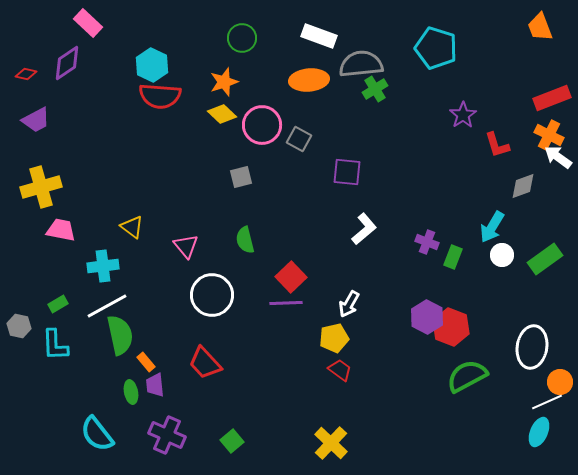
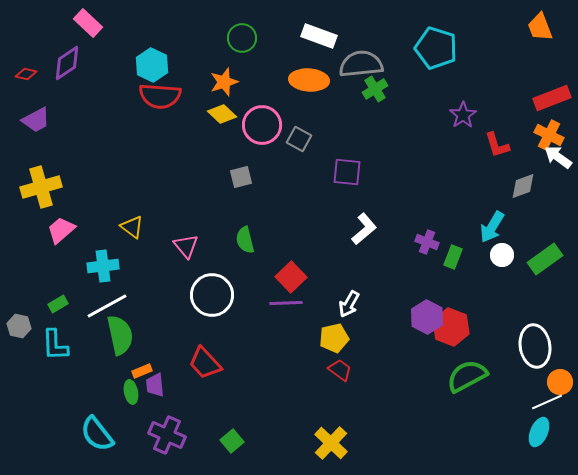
orange ellipse at (309, 80): rotated 9 degrees clockwise
pink trapezoid at (61, 230): rotated 52 degrees counterclockwise
white ellipse at (532, 347): moved 3 px right, 1 px up; rotated 18 degrees counterclockwise
orange rectangle at (146, 362): moved 4 px left, 9 px down; rotated 72 degrees counterclockwise
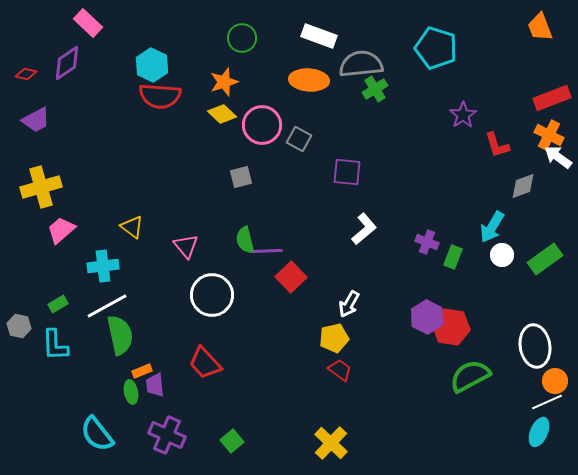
purple line at (286, 303): moved 20 px left, 52 px up
red hexagon at (451, 327): rotated 12 degrees counterclockwise
green semicircle at (467, 376): moved 3 px right
orange circle at (560, 382): moved 5 px left, 1 px up
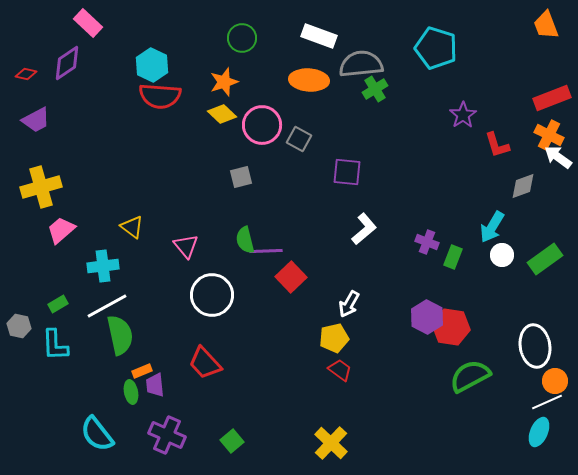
orange trapezoid at (540, 27): moved 6 px right, 2 px up
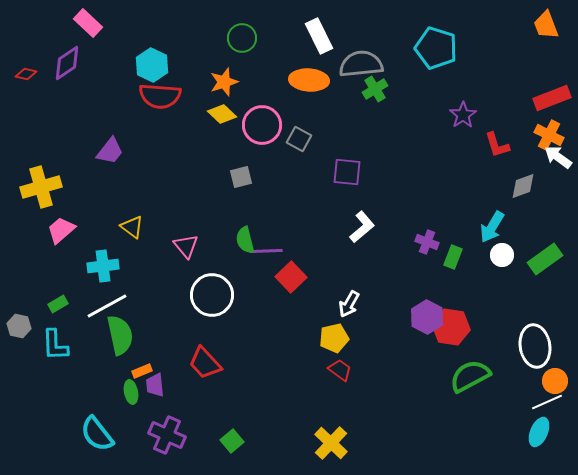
white rectangle at (319, 36): rotated 44 degrees clockwise
purple trapezoid at (36, 120): moved 74 px right, 31 px down; rotated 24 degrees counterclockwise
white L-shape at (364, 229): moved 2 px left, 2 px up
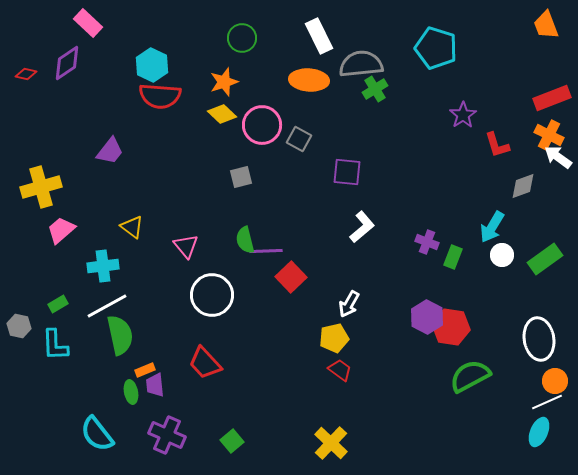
white ellipse at (535, 346): moved 4 px right, 7 px up
orange rectangle at (142, 371): moved 3 px right, 1 px up
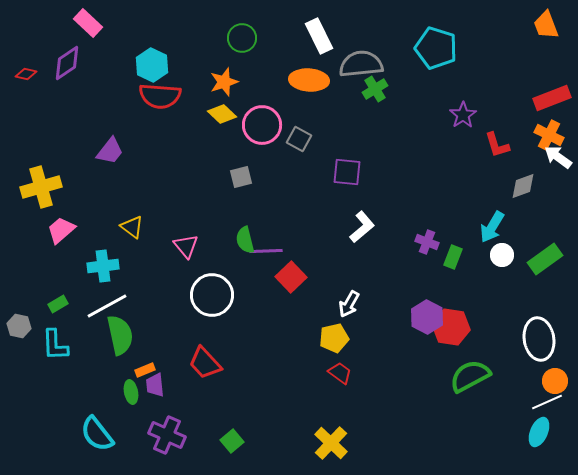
red trapezoid at (340, 370): moved 3 px down
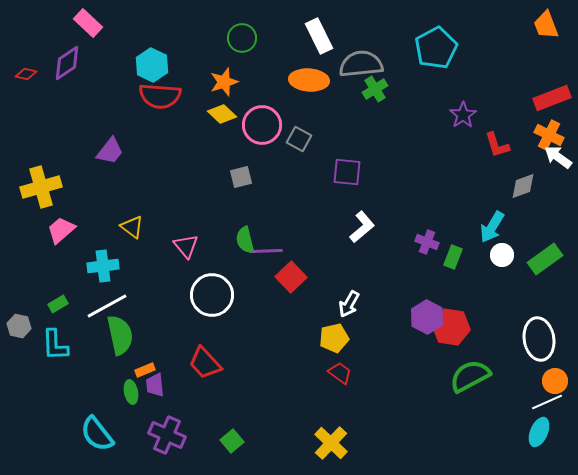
cyan pentagon at (436, 48): rotated 27 degrees clockwise
